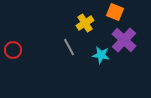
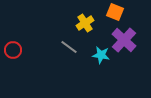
gray line: rotated 24 degrees counterclockwise
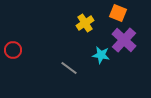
orange square: moved 3 px right, 1 px down
gray line: moved 21 px down
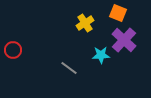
cyan star: rotated 12 degrees counterclockwise
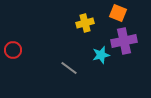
yellow cross: rotated 18 degrees clockwise
purple cross: moved 1 px down; rotated 35 degrees clockwise
cyan star: rotated 12 degrees counterclockwise
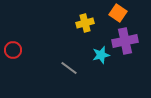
orange square: rotated 12 degrees clockwise
purple cross: moved 1 px right
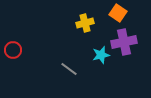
purple cross: moved 1 px left, 1 px down
gray line: moved 1 px down
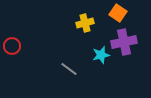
red circle: moved 1 px left, 4 px up
